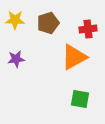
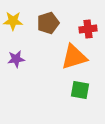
yellow star: moved 2 px left, 1 px down
orange triangle: rotated 12 degrees clockwise
green square: moved 9 px up
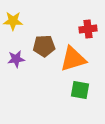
brown pentagon: moved 4 px left, 23 px down; rotated 15 degrees clockwise
orange triangle: moved 1 px left, 2 px down
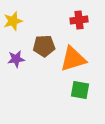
yellow star: rotated 18 degrees counterclockwise
red cross: moved 9 px left, 9 px up
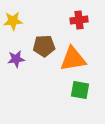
yellow star: rotated 12 degrees clockwise
orange triangle: rotated 8 degrees clockwise
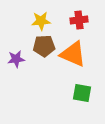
yellow star: moved 28 px right
orange triangle: moved 5 px up; rotated 32 degrees clockwise
green square: moved 2 px right, 3 px down
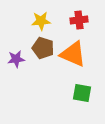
brown pentagon: moved 1 px left, 2 px down; rotated 20 degrees clockwise
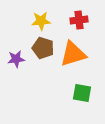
orange triangle: rotated 40 degrees counterclockwise
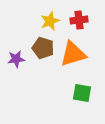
yellow star: moved 9 px right; rotated 18 degrees counterclockwise
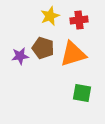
yellow star: moved 5 px up
purple star: moved 4 px right, 3 px up
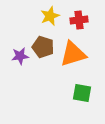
brown pentagon: moved 1 px up
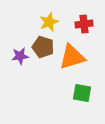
yellow star: moved 1 px left, 6 px down
red cross: moved 5 px right, 4 px down
orange triangle: moved 1 px left, 3 px down
